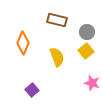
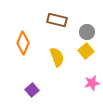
pink star: rotated 28 degrees counterclockwise
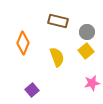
brown rectangle: moved 1 px right, 1 px down
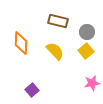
orange diamond: moved 2 px left; rotated 20 degrees counterclockwise
yellow semicircle: moved 2 px left, 6 px up; rotated 24 degrees counterclockwise
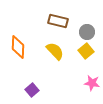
orange diamond: moved 3 px left, 4 px down
pink star: rotated 21 degrees clockwise
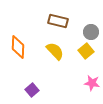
gray circle: moved 4 px right
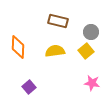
yellow semicircle: rotated 54 degrees counterclockwise
purple square: moved 3 px left, 3 px up
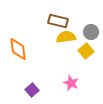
orange diamond: moved 2 px down; rotated 10 degrees counterclockwise
yellow semicircle: moved 11 px right, 14 px up
pink star: moved 21 px left; rotated 14 degrees clockwise
purple square: moved 3 px right, 3 px down
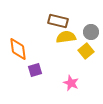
purple square: moved 3 px right, 20 px up; rotated 24 degrees clockwise
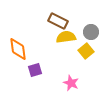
brown rectangle: rotated 12 degrees clockwise
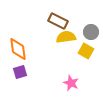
yellow square: rotated 21 degrees counterclockwise
purple square: moved 15 px left, 2 px down
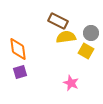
gray circle: moved 1 px down
